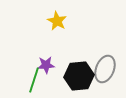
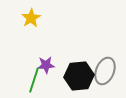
yellow star: moved 26 px left, 3 px up; rotated 12 degrees clockwise
gray ellipse: moved 2 px down
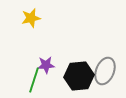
yellow star: rotated 18 degrees clockwise
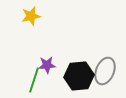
yellow star: moved 2 px up
purple star: moved 1 px right
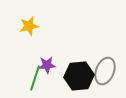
yellow star: moved 2 px left, 10 px down
green line: moved 1 px right, 2 px up
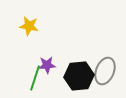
yellow star: rotated 24 degrees clockwise
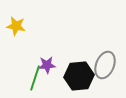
yellow star: moved 13 px left
gray ellipse: moved 6 px up
